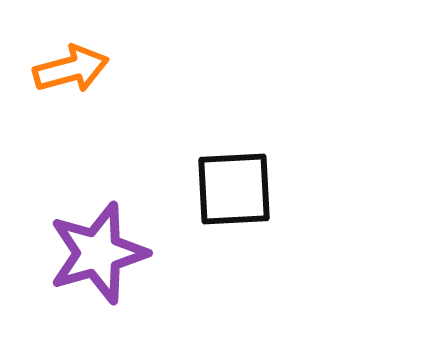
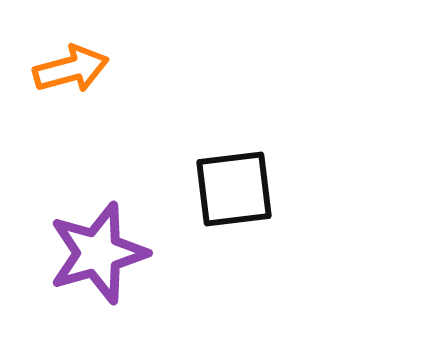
black square: rotated 4 degrees counterclockwise
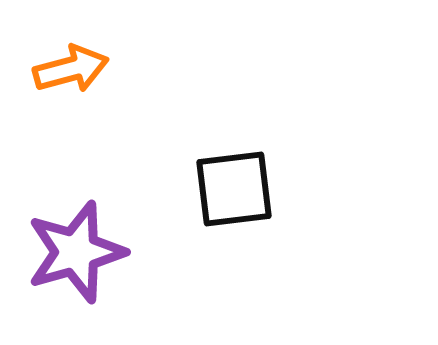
purple star: moved 22 px left, 1 px up
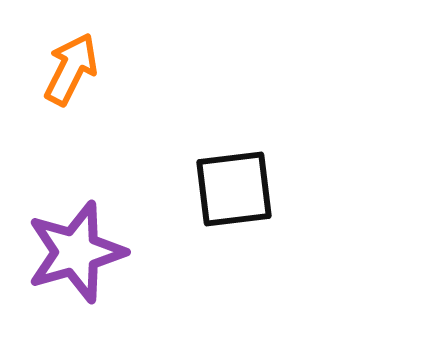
orange arrow: rotated 48 degrees counterclockwise
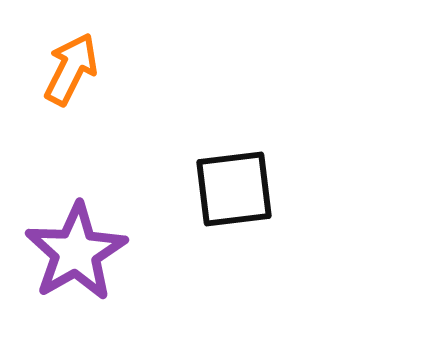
purple star: rotated 14 degrees counterclockwise
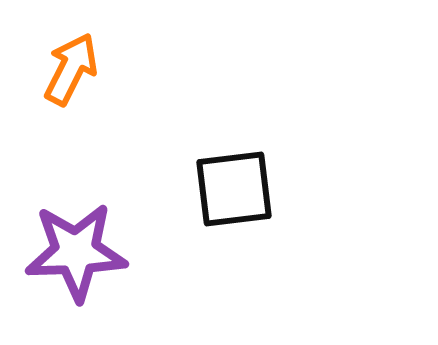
purple star: rotated 28 degrees clockwise
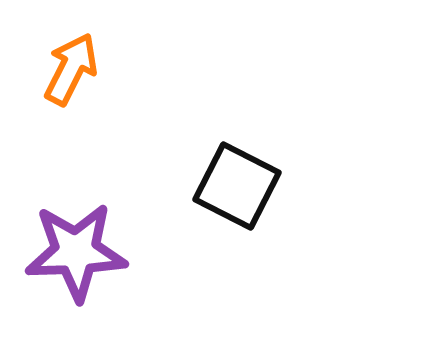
black square: moved 3 px right, 3 px up; rotated 34 degrees clockwise
